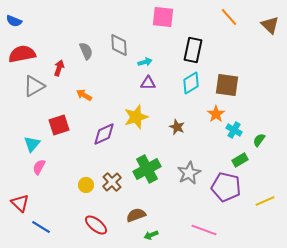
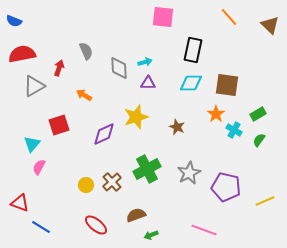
gray diamond: moved 23 px down
cyan diamond: rotated 30 degrees clockwise
green rectangle: moved 18 px right, 46 px up
red triangle: rotated 24 degrees counterclockwise
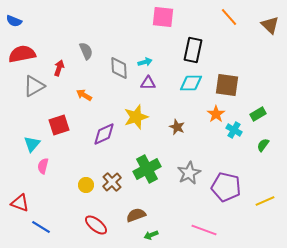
green semicircle: moved 4 px right, 5 px down
pink semicircle: moved 4 px right, 1 px up; rotated 14 degrees counterclockwise
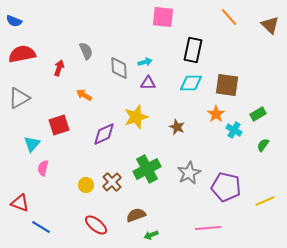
gray triangle: moved 15 px left, 12 px down
pink semicircle: moved 2 px down
pink line: moved 4 px right, 2 px up; rotated 25 degrees counterclockwise
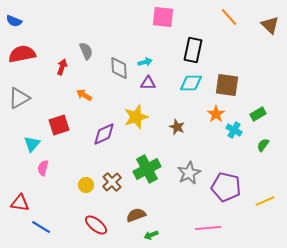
red arrow: moved 3 px right, 1 px up
red triangle: rotated 12 degrees counterclockwise
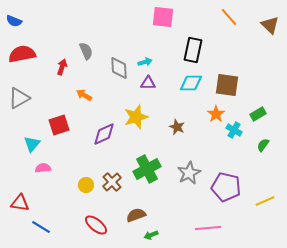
pink semicircle: rotated 70 degrees clockwise
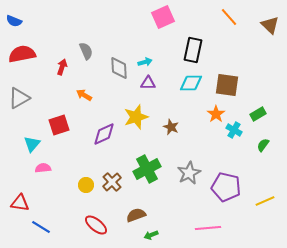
pink square: rotated 30 degrees counterclockwise
brown star: moved 6 px left
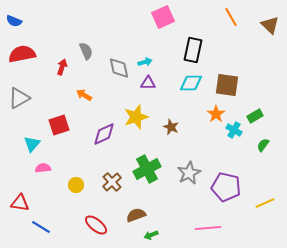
orange line: moved 2 px right; rotated 12 degrees clockwise
gray diamond: rotated 10 degrees counterclockwise
green rectangle: moved 3 px left, 2 px down
yellow circle: moved 10 px left
yellow line: moved 2 px down
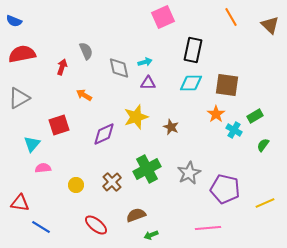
purple pentagon: moved 1 px left, 2 px down
